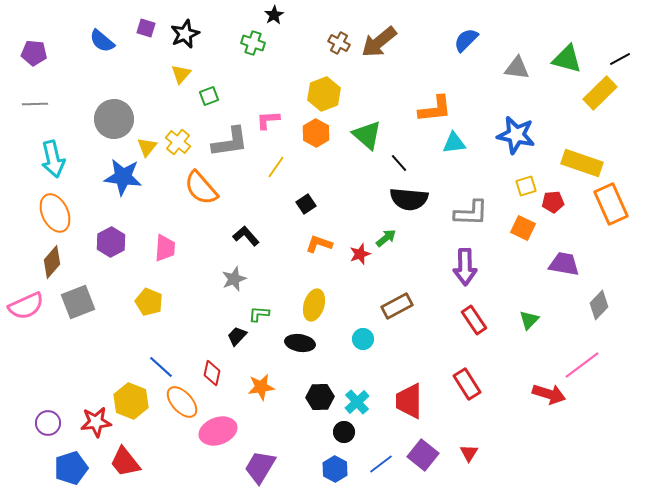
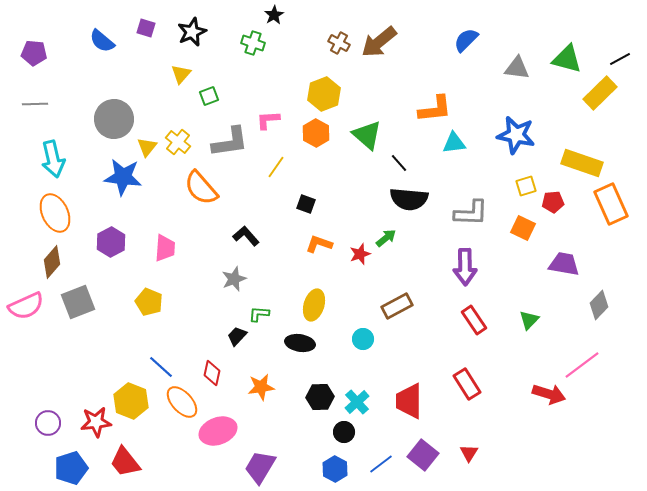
black star at (185, 34): moved 7 px right, 2 px up
black square at (306, 204): rotated 36 degrees counterclockwise
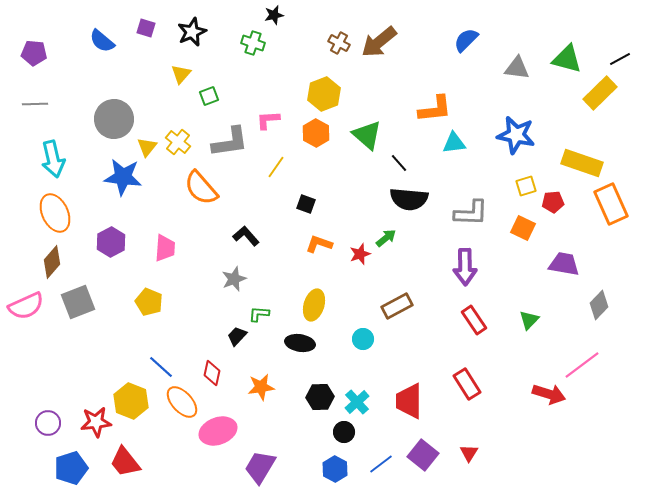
black star at (274, 15): rotated 18 degrees clockwise
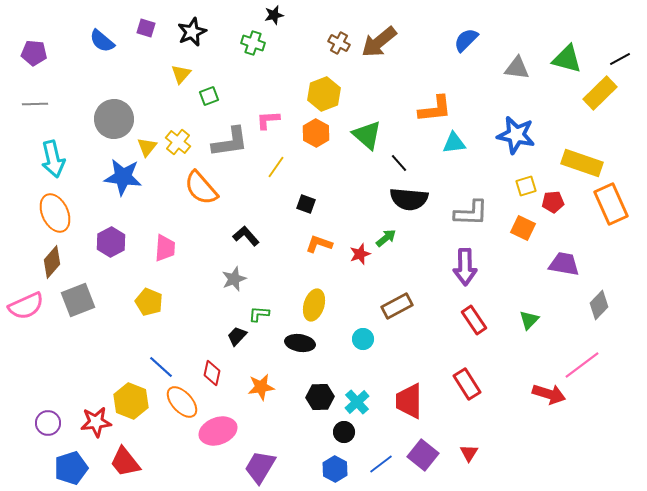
gray square at (78, 302): moved 2 px up
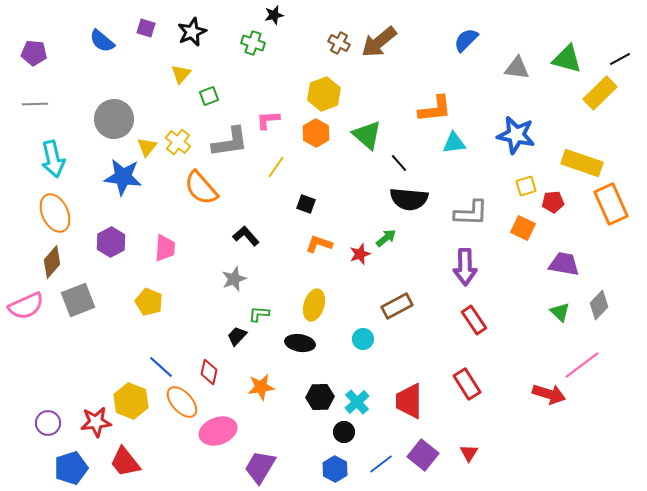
green triangle at (529, 320): moved 31 px right, 8 px up; rotated 30 degrees counterclockwise
red diamond at (212, 373): moved 3 px left, 1 px up
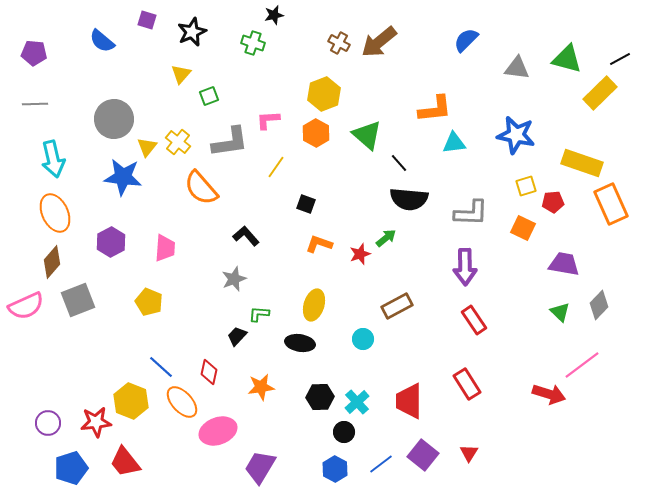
purple square at (146, 28): moved 1 px right, 8 px up
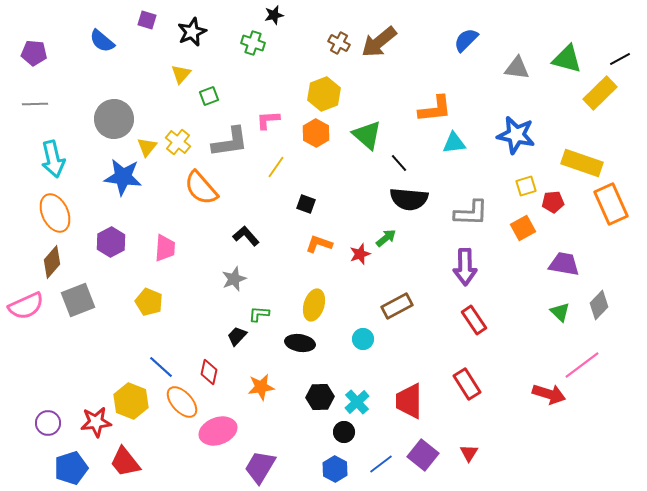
orange square at (523, 228): rotated 35 degrees clockwise
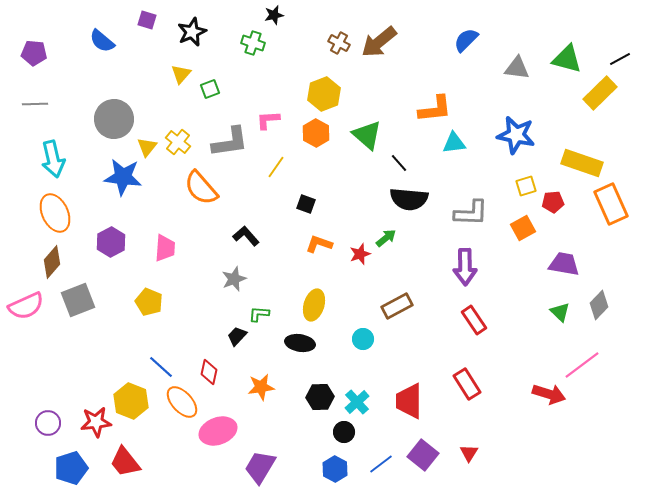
green square at (209, 96): moved 1 px right, 7 px up
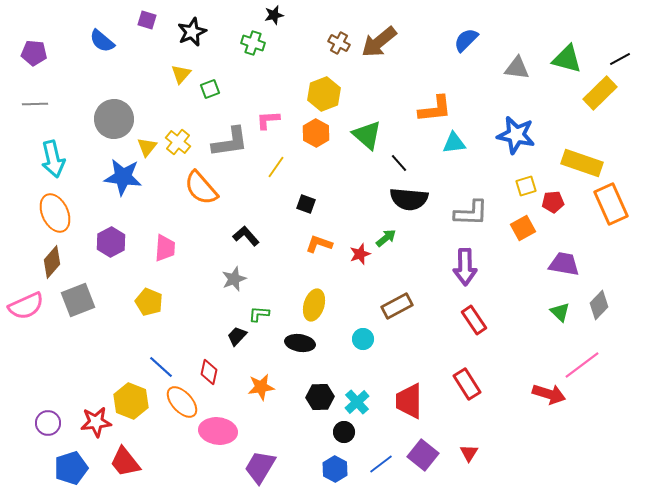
pink ellipse at (218, 431): rotated 27 degrees clockwise
